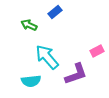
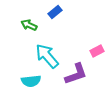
cyan arrow: moved 1 px up
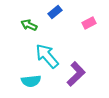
pink rectangle: moved 8 px left, 28 px up
purple L-shape: rotated 25 degrees counterclockwise
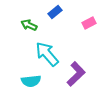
cyan arrow: moved 2 px up
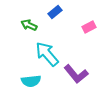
pink rectangle: moved 4 px down
purple L-shape: rotated 95 degrees clockwise
